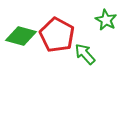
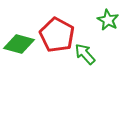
green star: moved 2 px right
green diamond: moved 2 px left, 8 px down
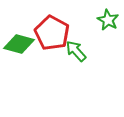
red pentagon: moved 5 px left, 2 px up
green arrow: moved 9 px left, 3 px up
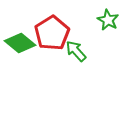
red pentagon: rotated 12 degrees clockwise
green diamond: moved 1 px right, 1 px up; rotated 24 degrees clockwise
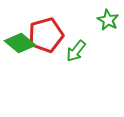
red pentagon: moved 6 px left, 2 px down; rotated 16 degrees clockwise
green arrow: rotated 100 degrees counterclockwise
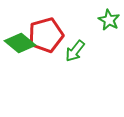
green star: moved 1 px right
green arrow: moved 1 px left
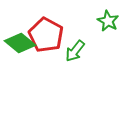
green star: moved 1 px left, 1 px down
red pentagon: rotated 28 degrees counterclockwise
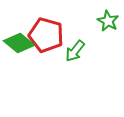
red pentagon: rotated 12 degrees counterclockwise
green diamond: moved 1 px left
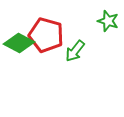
green star: rotated 10 degrees counterclockwise
green diamond: rotated 12 degrees counterclockwise
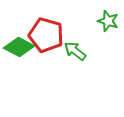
green diamond: moved 4 px down
green arrow: rotated 90 degrees clockwise
